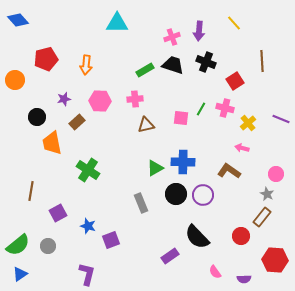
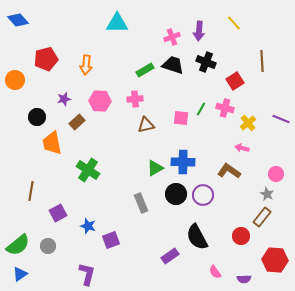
black semicircle at (197, 237): rotated 16 degrees clockwise
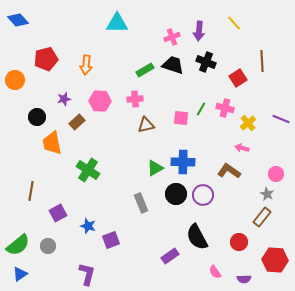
red square at (235, 81): moved 3 px right, 3 px up
red circle at (241, 236): moved 2 px left, 6 px down
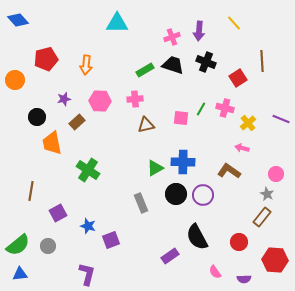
blue triangle at (20, 274): rotated 28 degrees clockwise
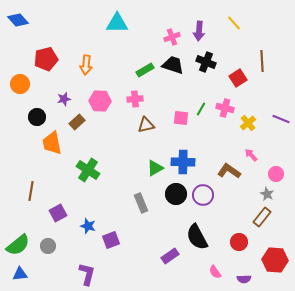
orange circle at (15, 80): moved 5 px right, 4 px down
pink arrow at (242, 148): moved 9 px right, 7 px down; rotated 32 degrees clockwise
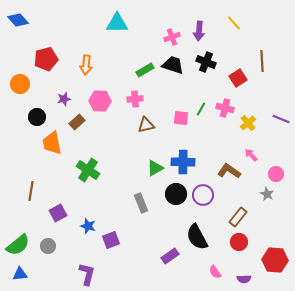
brown rectangle at (262, 217): moved 24 px left
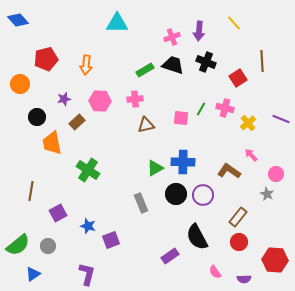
blue triangle at (20, 274): moved 13 px right; rotated 28 degrees counterclockwise
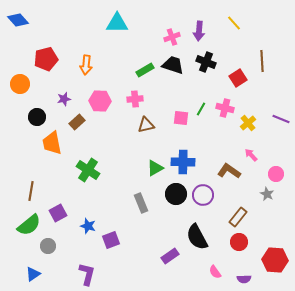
green semicircle at (18, 245): moved 11 px right, 20 px up
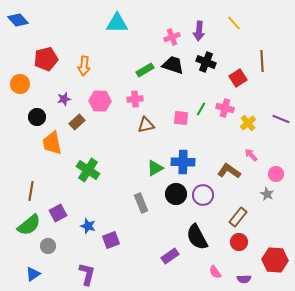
orange arrow at (86, 65): moved 2 px left, 1 px down
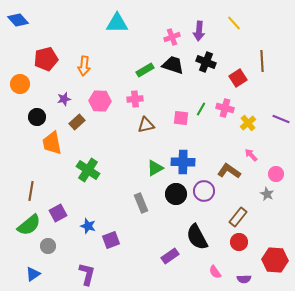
purple circle at (203, 195): moved 1 px right, 4 px up
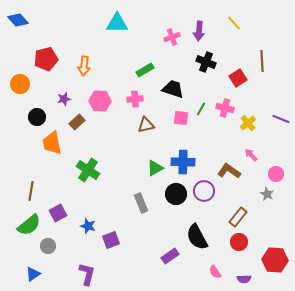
black trapezoid at (173, 65): moved 24 px down
